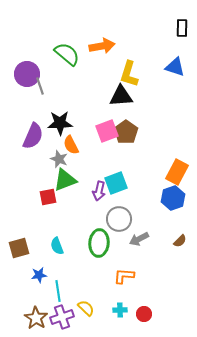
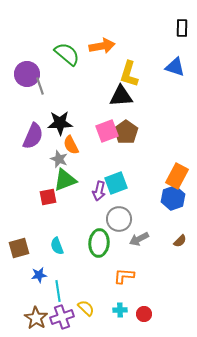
orange rectangle: moved 4 px down
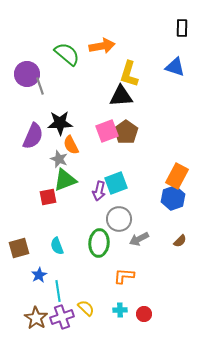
blue star: rotated 21 degrees counterclockwise
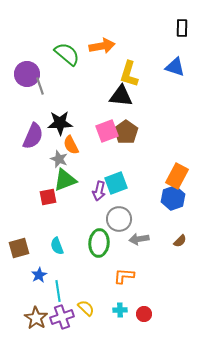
black triangle: rotated 10 degrees clockwise
gray arrow: rotated 18 degrees clockwise
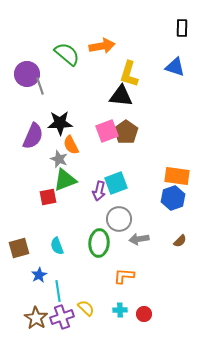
orange rectangle: rotated 70 degrees clockwise
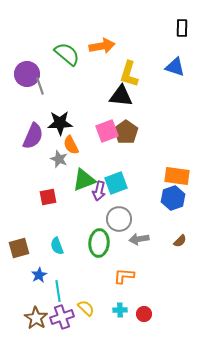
green triangle: moved 19 px right
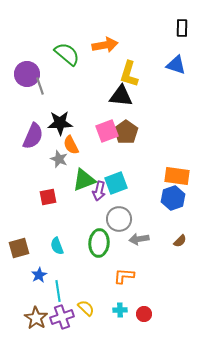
orange arrow: moved 3 px right, 1 px up
blue triangle: moved 1 px right, 2 px up
